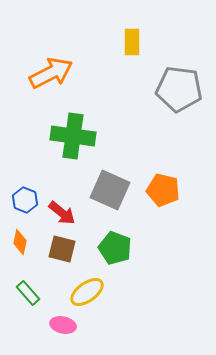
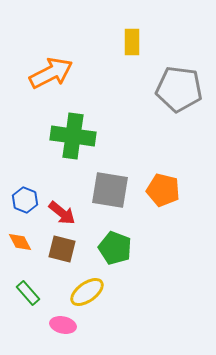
gray square: rotated 15 degrees counterclockwise
orange diamond: rotated 40 degrees counterclockwise
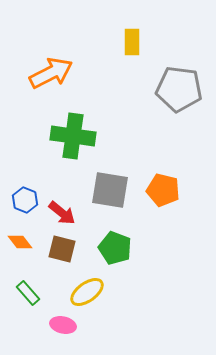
orange diamond: rotated 10 degrees counterclockwise
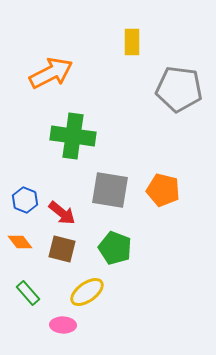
pink ellipse: rotated 10 degrees counterclockwise
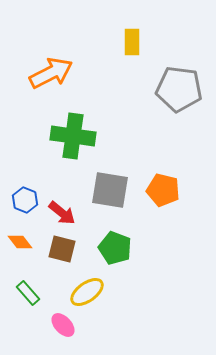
pink ellipse: rotated 45 degrees clockwise
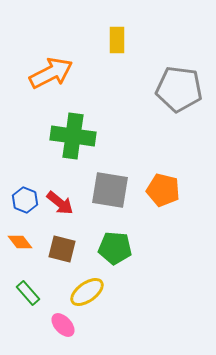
yellow rectangle: moved 15 px left, 2 px up
red arrow: moved 2 px left, 10 px up
green pentagon: rotated 16 degrees counterclockwise
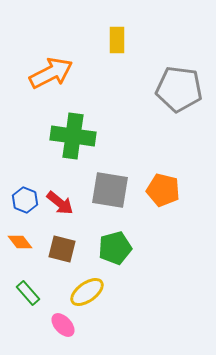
green pentagon: rotated 20 degrees counterclockwise
